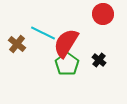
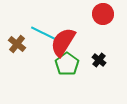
red semicircle: moved 3 px left, 1 px up
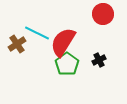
cyan line: moved 6 px left
brown cross: rotated 18 degrees clockwise
black cross: rotated 24 degrees clockwise
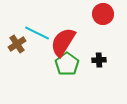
black cross: rotated 24 degrees clockwise
